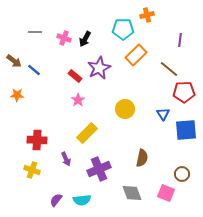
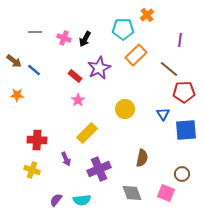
orange cross: rotated 24 degrees counterclockwise
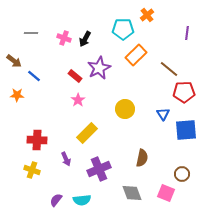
gray line: moved 4 px left, 1 px down
purple line: moved 7 px right, 7 px up
blue line: moved 6 px down
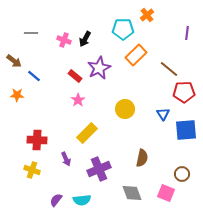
pink cross: moved 2 px down
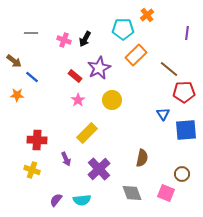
blue line: moved 2 px left, 1 px down
yellow circle: moved 13 px left, 9 px up
purple cross: rotated 20 degrees counterclockwise
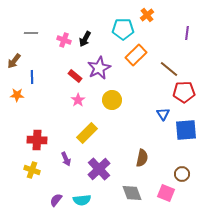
brown arrow: rotated 91 degrees clockwise
blue line: rotated 48 degrees clockwise
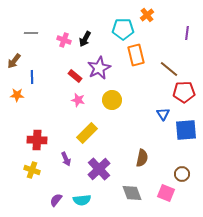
orange rectangle: rotated 60 degrees counterclockwise
pink star: rotated 24 degrees counterclockwise
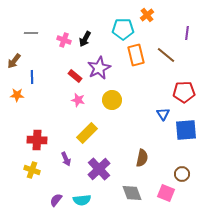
brown line: moved 3 px left, 14 px up
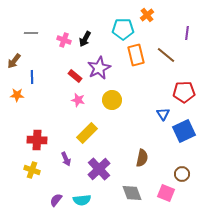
blue square: moved 2 px left, 1 px down; rotated 20 degrees counterclockwise
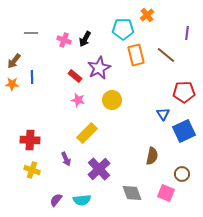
orange star: moved 5 px left, 11 px up
red cross: moved 7 px left
brown semicircle: moved 10 px right, 2 px up
